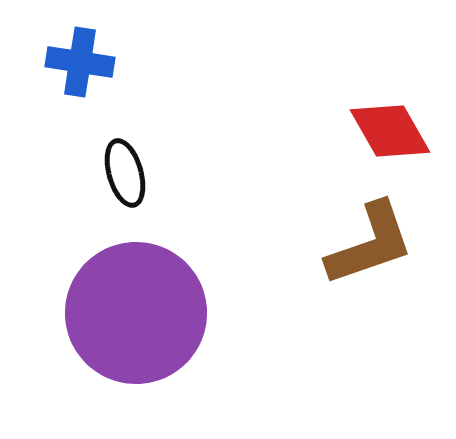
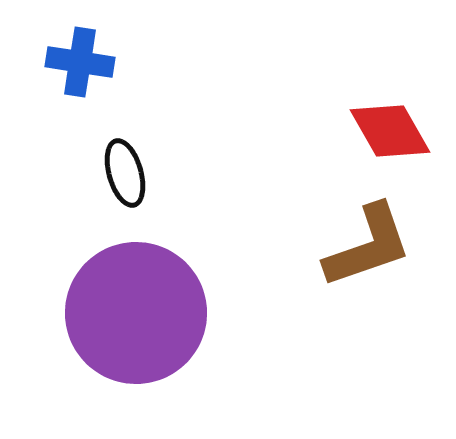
brown L-shape: moved 2 px left, 2 px down
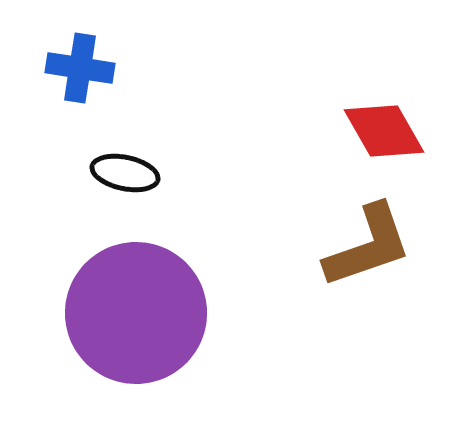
blue cross: moved 6 px down
red diamond: moved 6 px left
black ellipse: rotated 62 degrees counterclockwise
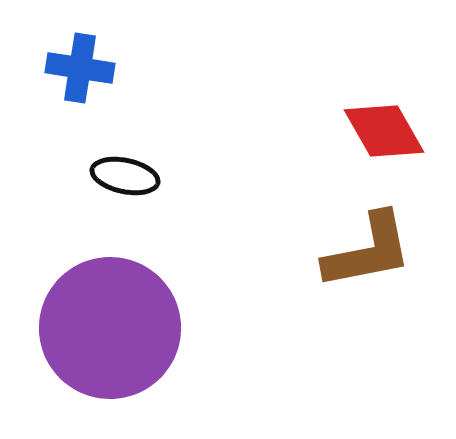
black ellipse: moved 3 px down
brown L-shape: moved 5 px down; rotated 8 degrees clockwise
purple circle: moved 26 px left, 15 px down
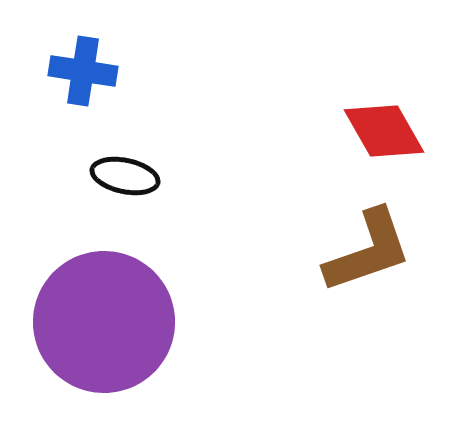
blue cross: moved 3 px right, 3 px down
brown L-shape: rotated 8 degrees counterclockwise
purple circle: moved 6 px left, 6 px up
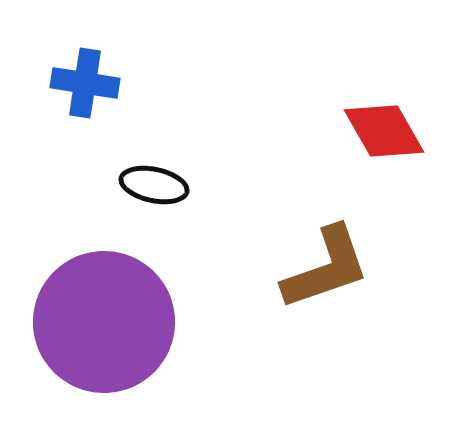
blue cross: moved 2 px right, 12 px down
black ellipse: moved 29 px right, 9 px down
brown L-shape: moved 42 px left, 17 px down
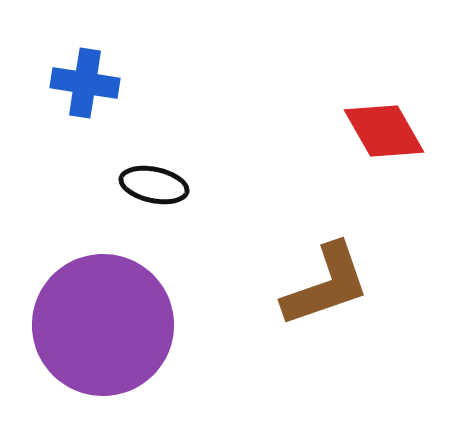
brown L-shape: moved 17 px down
purple circle: moved 1 px left, 3 px down
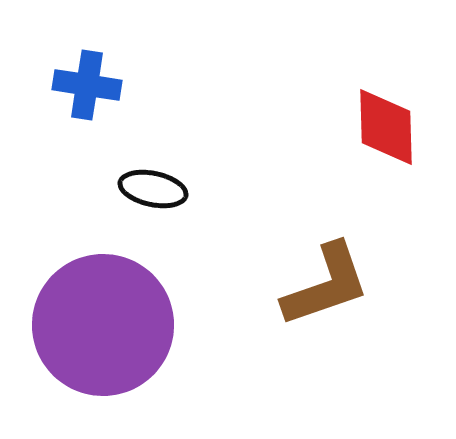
blue cross: moved 2 px right, 2 px down
red diamond: moved 2 px right, 4 px up; rotated 28 degrees clockwise
black ellipse: moved 1 px left, 4 px down
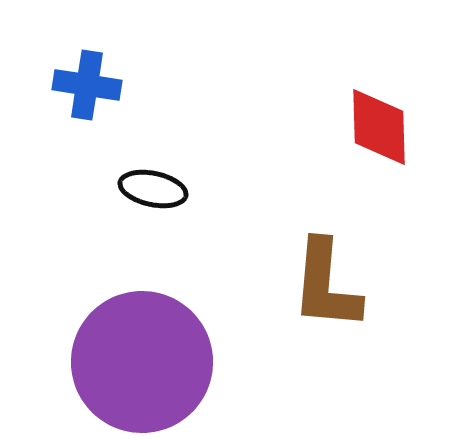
red diamond: moved 7 px left
brown L-shape: rotated 114 degrees clockwise
purple circle: moved 39 px right, 37 px down
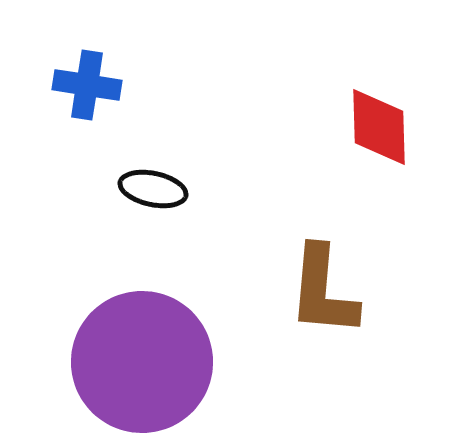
brown L-shape: moved 3 px left, 6 px down
